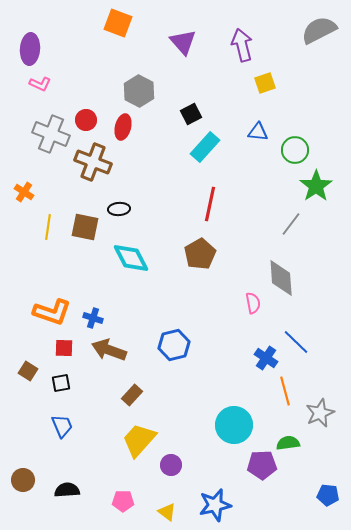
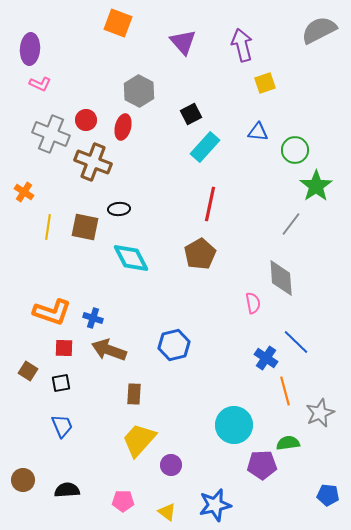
brown rectangle at (132, 395): moved 2 px right, 1 px up; rotated 40 degrees counterclockwise
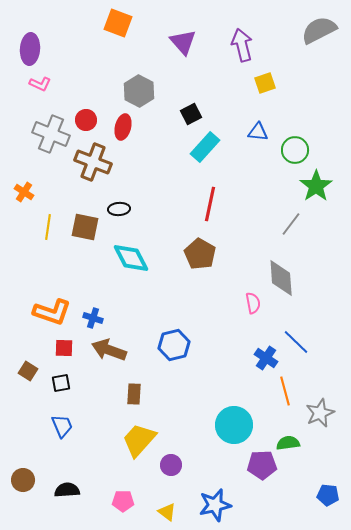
brown pentagon at (200, 254): rotated 12 degrees counterclockwise
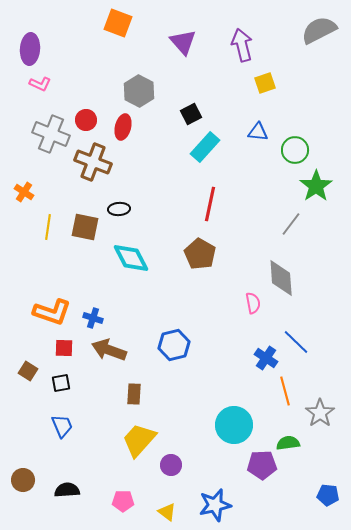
gray star at (320, 413): rotated 12 degrees counterclockwise
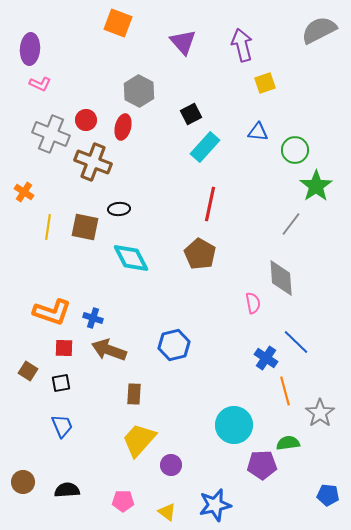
brown circle at (23, 480): moved 2 px down
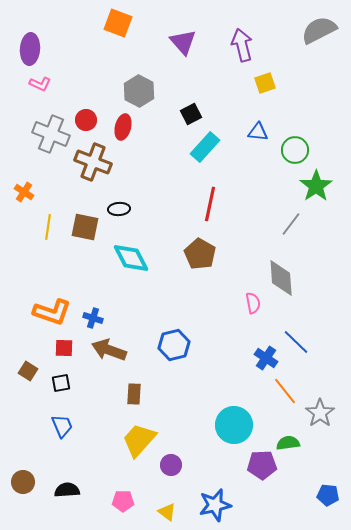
orange line at (285, 391): rotated 24 degrees counterclockwise
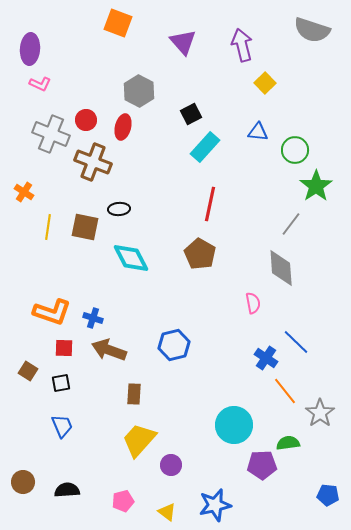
gray semicircle at (319, 30): moved 7 px left; rotated 135 degrees counterclockwise
yellow square at (265, 83): rotated 25 degrees counterclockwise
gray diamond at (281, 278): moved 10 px up
pink pentagon at (123, 501): rotated 15 degrees counterclockwise
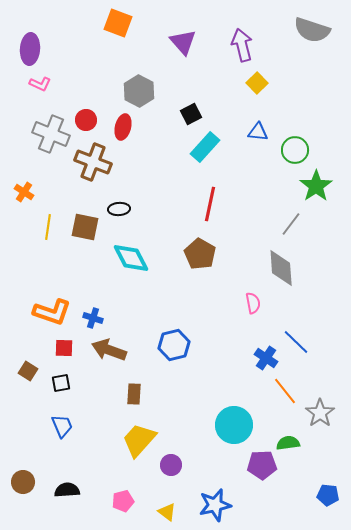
yellow square at (265, 83): moved 8 px left
